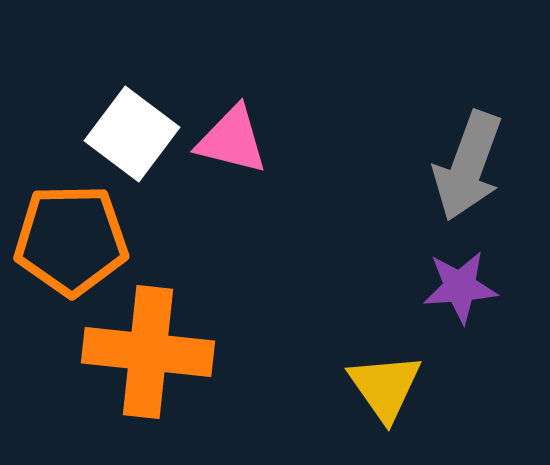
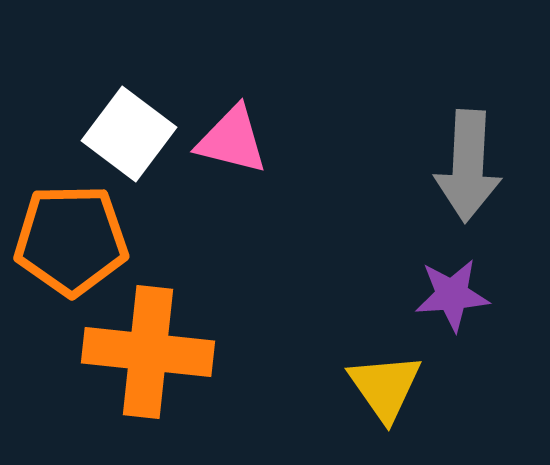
white square: moved 3 px left
gray arrow: rotated 17 degrees counterclockwise
purple star: moved 8 px left, 8 px down
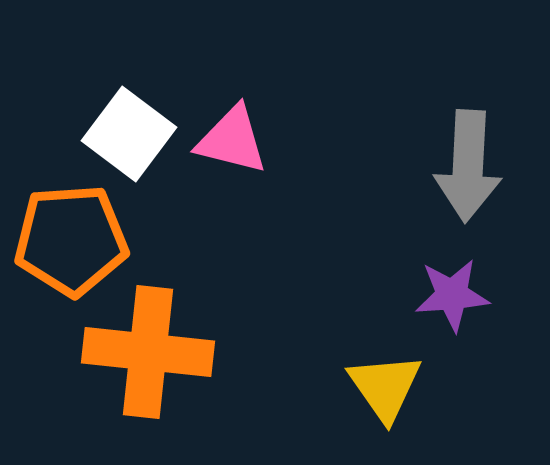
orange pentagon: rotated 3 degrees counterclockwise
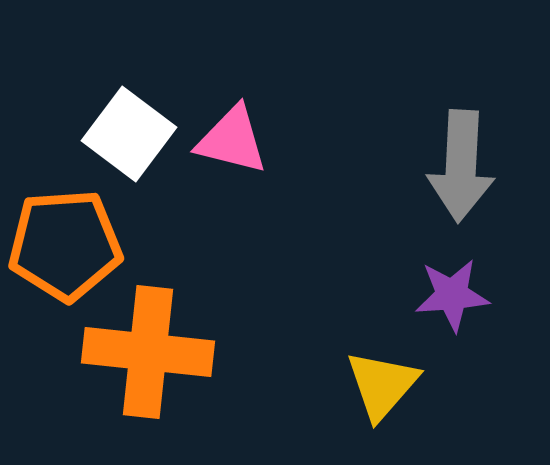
gray arrow: moved 7 px left
orange pentagon: moved 6 px left, 5 px down
yellow triangle: moved 3 px left, 2 px up; rotated 16 degrees clockwise
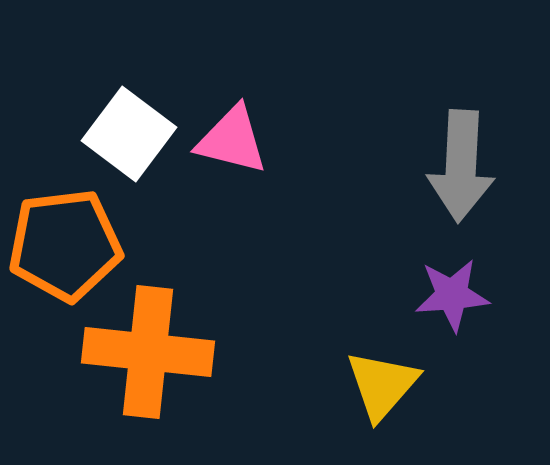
orange pentagon: rotated 3 degrees counterclockwise
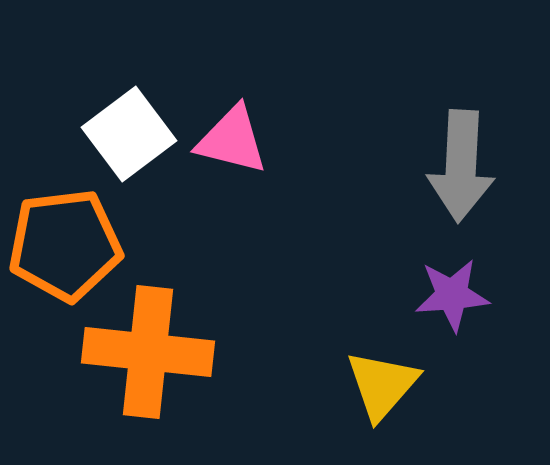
white square: rotated 16 degrees clockwise
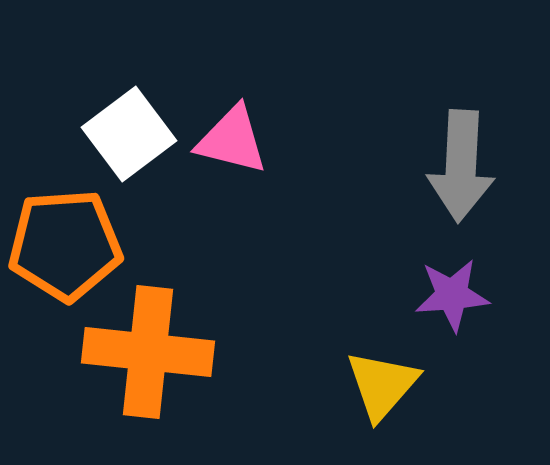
orange pentagon: rotated 3 degrees clockwise
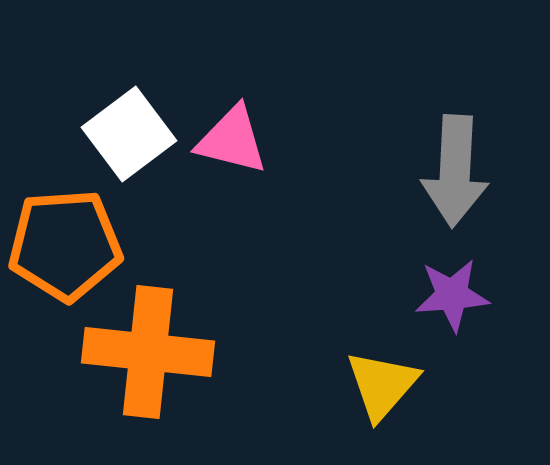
gray arrow: moved 6 px left, 5 px down
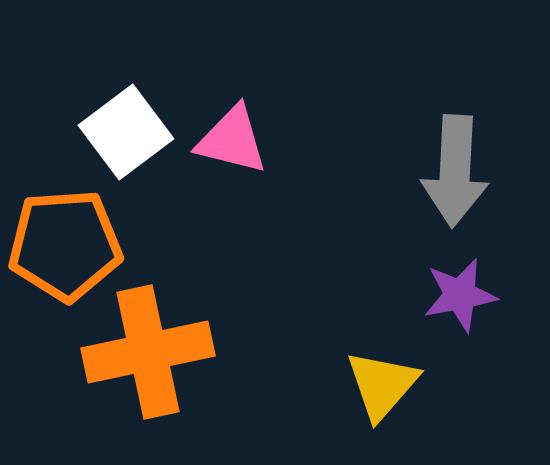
white square: moved 3 px left, 2 px up
purple star: moved 8 px right; rotated 6 degrees counterclockwise
orange cross: rotated 18 degrees counterclockwise
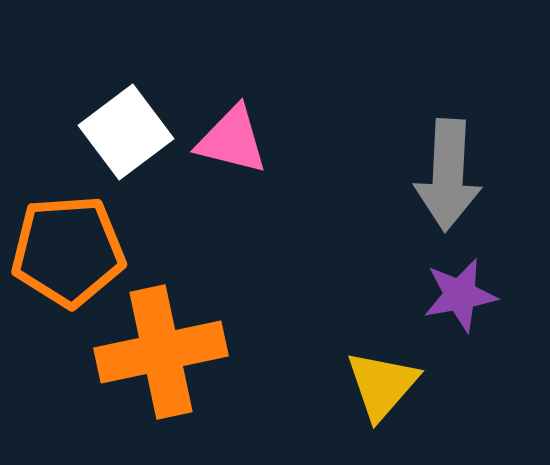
gray arrow: moved 7 px left, 4 px down
orange pentagon: moved 3 px right, 6 px down
orange cross: moved 13 px right
